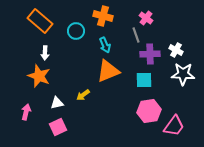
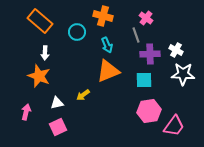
cyan circle: moved 1 px right, 1 px down
cyan arrow: moved 2 px right
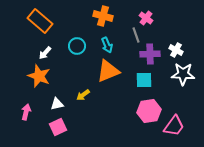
cyan circle: moved 14 px down
white arrow: rotated 40 degrees clockwise
white triangle: moved 1 px down
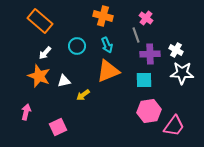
white star: moved 1 px left, 1 px up
white triangle: moved 7 px right, 23 px up
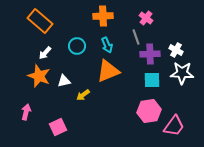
orange cross: rotated 18 degrees counterclockwise
gray line: moved 2 px down
cyan square: moved 8 px right
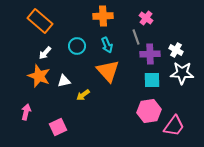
orange triangle: rotated 50 degrees counterclockwise
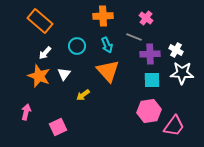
gray line: moved 2 px left; rotated 49 degrees counterclockwise
white triangle: moved 7 px up; rotated 40 degrees counterclockwise
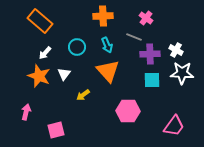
cyan circle: moved 1 px down
pink hexagon: moved 21 px left; rotated 10 degrees clockwise
pink square: moved 2 px left, 3 px down; rotated 12 degrees clockwise
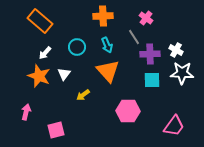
gray line: rotated 35 degrees clockwise
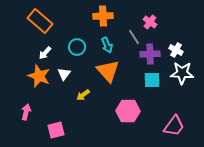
pink cross: moved 4 px right, 4 px down
